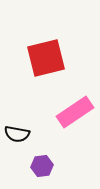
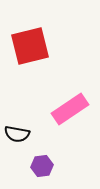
red square: moved 16 px left, 12 px up
pink rectangle: moved 5 px left, 3 px up
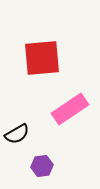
red square: moved 12 px right, 12 px down; rotated 9 degrees clockwise
black semicircle: rotated 40 degrees counterclockwise
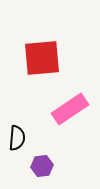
black semicircle: moved 4 px down; rotated 55 degrees counterclockwise
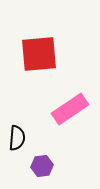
red square: moved 3 px left, 4 px up
